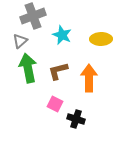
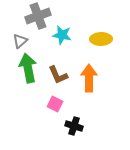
gray cross: moved 5 px right
cyan star: rotated 12 degrees counterclockwise
brown L-shape: moved 4 px down; rotated 100 degrees counterclockwise
black cross: moved 2 px left, 7 px down
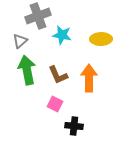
green arrow: moved 1 px left, 2 px down
black cross: rotated 12 degrees counterclockwise
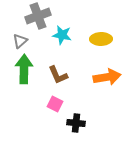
green arrow: moved 3 px left, 1 px up; rotated 12 degrees clockwise
orange arrow: moved 18 px right, 1 px up; rotated 80 degrees clockwise
black cross: moved 2 px right, 3 px up
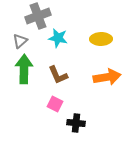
cyan star: moved 4 px left, 3 px down
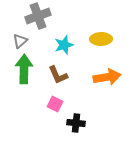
cyan star: moved 6 px right, 7 px down; rotated 30 degrees counterclockwise
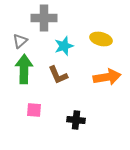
gray cross: moved 6 px right, 2 px down; rotated 20 degrees clockwise
yellow ellipse: rotated 15 degrees clockwise
cyan star: moved 1 px down
pink square: moved 21 px left, 6 px down; rotated 21 degrees counterclockwise
black cross: moved 3 px up
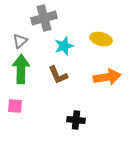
gray cross: rotated 15 degrees counterclockwise
green arrow: moved 3 px left
pink square: moved 19 px left, 4 px up
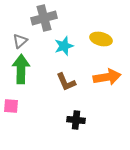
brown L-shape: moved 8 px right, 7 px down
pink square: moved 4 px left
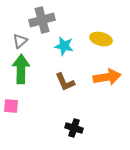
gray cross: moved 2 px left, 2 px down
cyan star: rotated 30 degrees clockwise
brown L-shape: moved 1 px left
black cross: moved 2 px left, 8 px down; rotated 12 degrees clockwise
